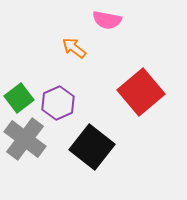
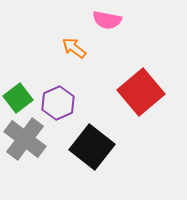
green square: moved 1 px left
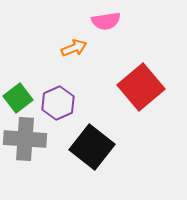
pink semicircle: moved 1 px left, 1 px down; rotated 20 degrees counterclockwise
orange arrow: rotated 120 degrees clockwise
red square: moved 5 px up
gray cross: rotated 33 degrees counterclockwise
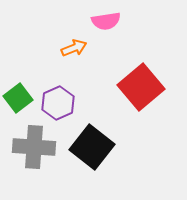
gray cross: moved 9 px right, 8 px down
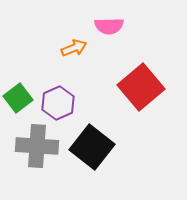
pink semicircle: moved 3 px right, 5 px down; rotated 8 degrees clockwise
gray cross: moved 3 px right, 1 px up
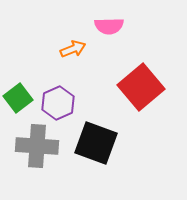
orange arrow: moved 1 px left, 1 px down
black square: moved 4 px right, 4 px up; rotated 18 degrees counterclockwise
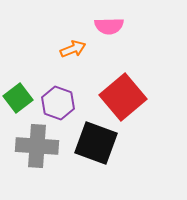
red square: moved 18 px left, 10 px down
purple hexagon: rotated 16 degrees counterclockwise
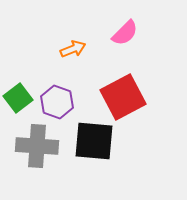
pink semicircle: moved 16 px right, 7 px down; rotated 44 degrees counterclockwise
red square: rotated 12 degrees clockwise
purple hexagon: moved 1 px left, 1 px up
black square: moved 2 px left, 2 px up; rotated 15 degrees counterclockwise
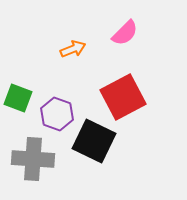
green square: rotated 32 degrees counterclockwise
purple hexagon: moved 12 px down
black square: rotated 21 degrees clockwise
gray cross: moved 4 px left, 13 px down
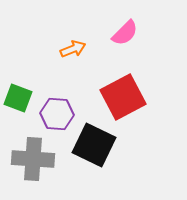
purple hexagon: rotated 16 degrees counterclockwise
black square: moved 4 px down
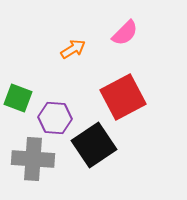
orange arrow: rotated 10 degrees counterclockwise
purple hexagon: moved 2 px left, 4 px down
black square: rotated 30 degrees clockwise
